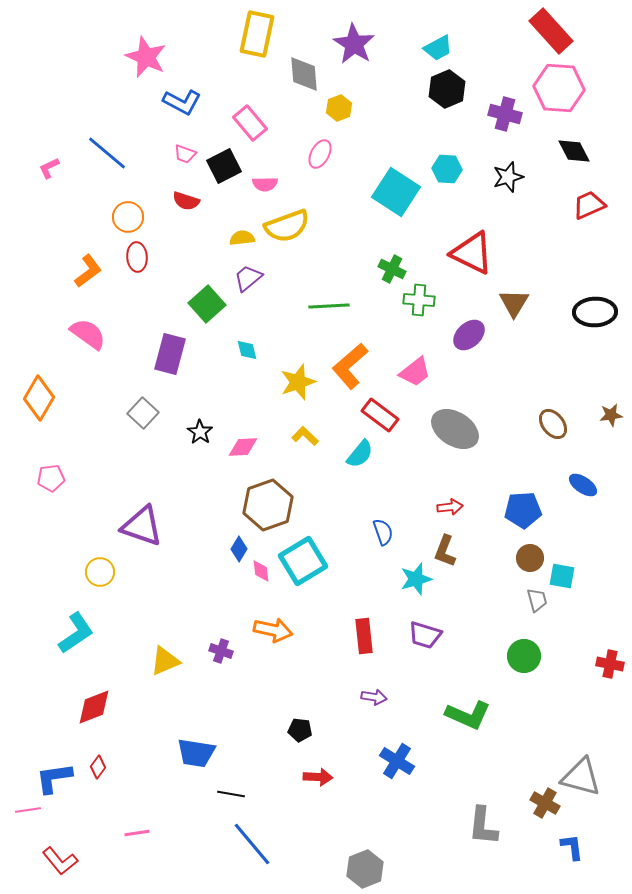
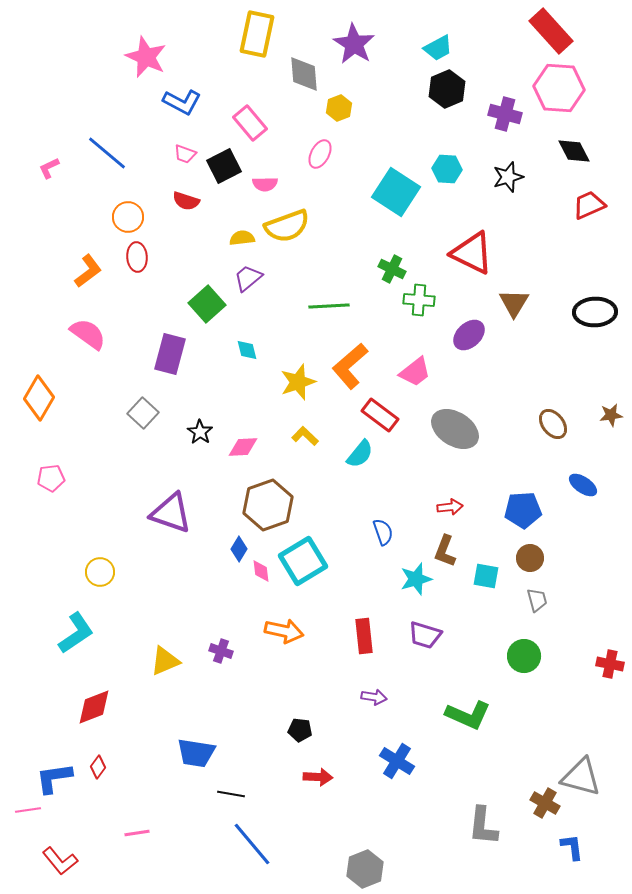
purple triangle at (142, 526): moved 29 px right, 13 px up
cyan square at (562, 576): moved 76 px left
orange arrow at (273, 630): moved 11 px right, 1 px down
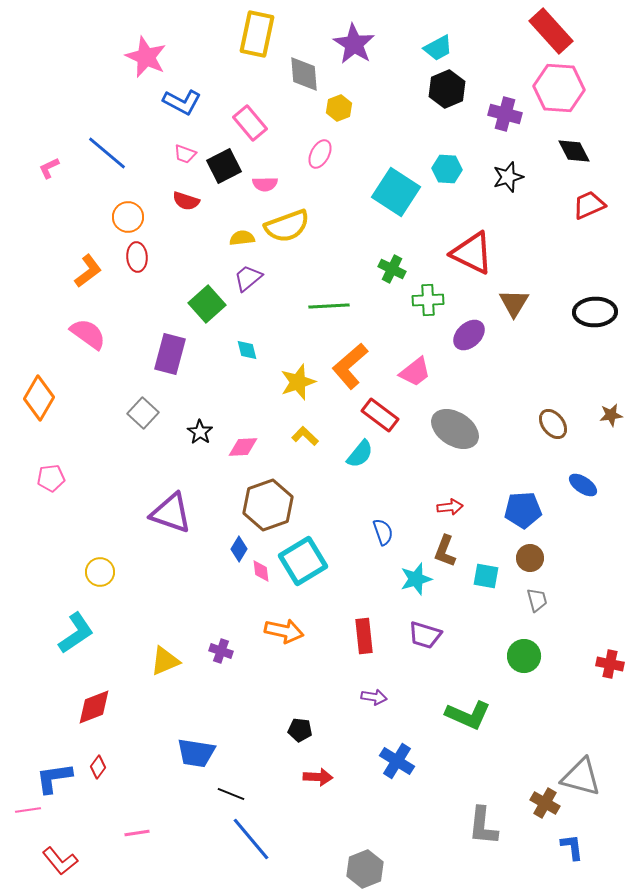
green cross at (419, 300): moved 9 px right; rotated 8 degrees counterclockwise
black line at (231, 794): rotated 12 degrees clockwise
blue line at (252, 844): moved 1 px left, 5 px up
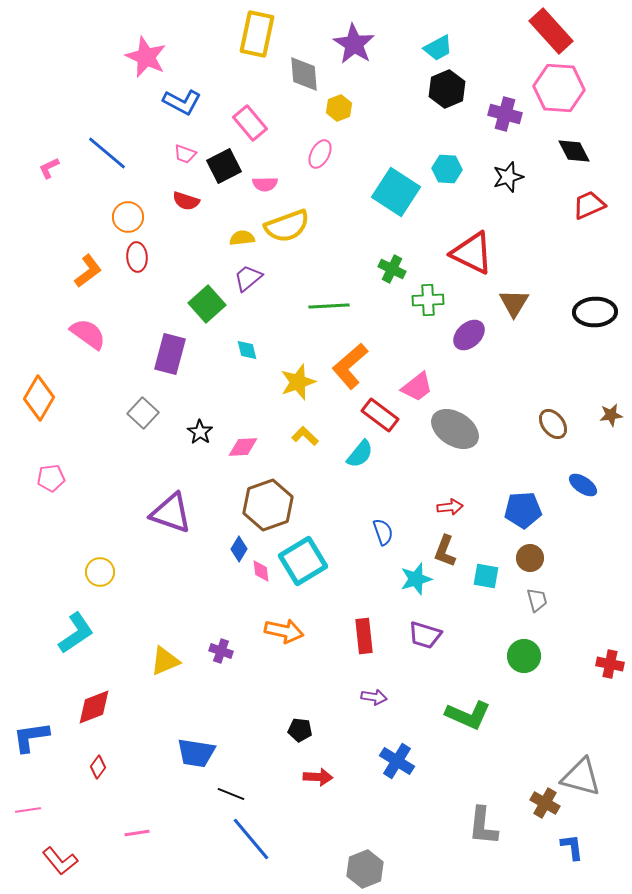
pink trapezoid at (415, 372): moved 2 px right, 15 px down
blue L-shape at (54, 778): moved 23 px left, 41 px up
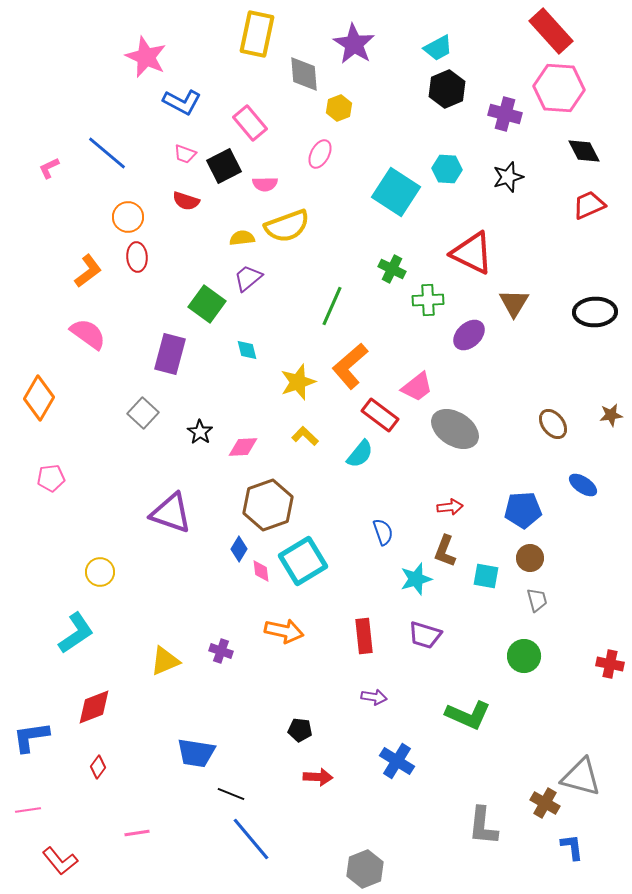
black diamond at (574, 151): moved 10 px right
green square at (207, 304): rotated 12 degrees counterclockwise
green line at (329, 306): moved 3 px right; rotated 63 degrees counterclockwise
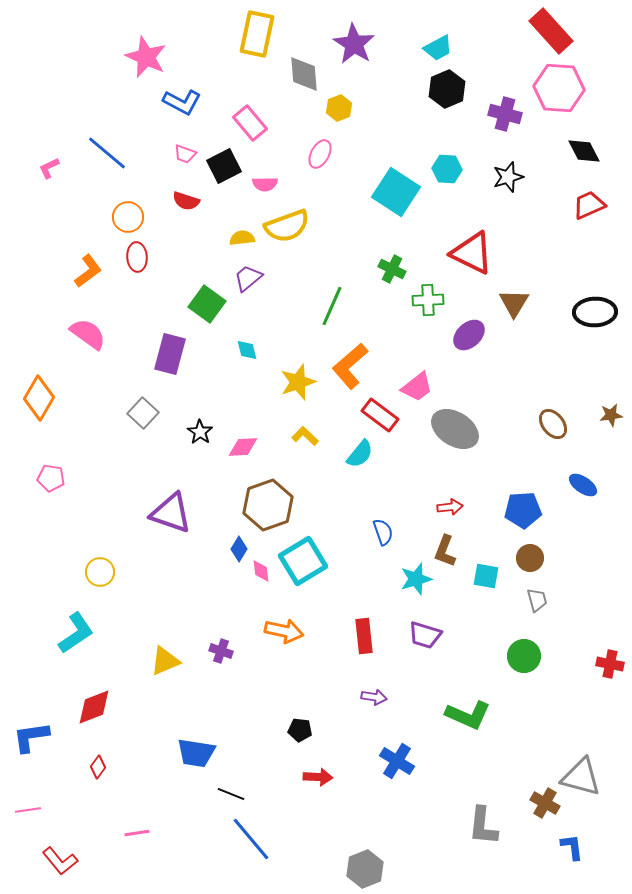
pink pentagon at (51, 478): rotated 16 degrees clockwise
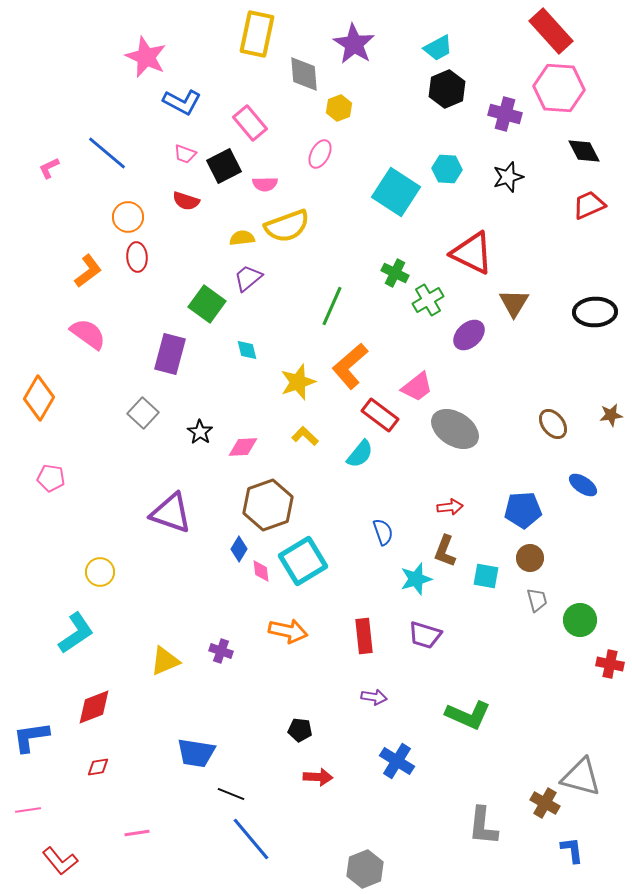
green cross at (392, 269): moved 3 px right, 4 px down
green cross at (428, 300): rotated 28 degrees counterclockwise
orange arrow at (284, 631): moved 4 px right
green circle at (524, 656): moved 56 px right, 36 px up
red diamond at (98, 767): rotated 45 degrees clockwise
blue L-shape at (572, 847): moved 3 px down
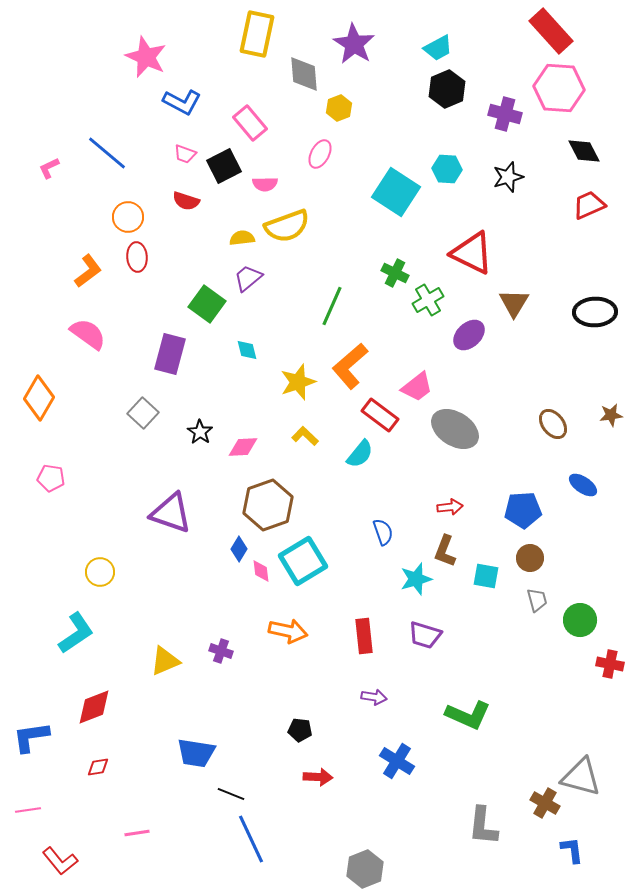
blue line at (251, 839): rotated 15 degrees clockwise
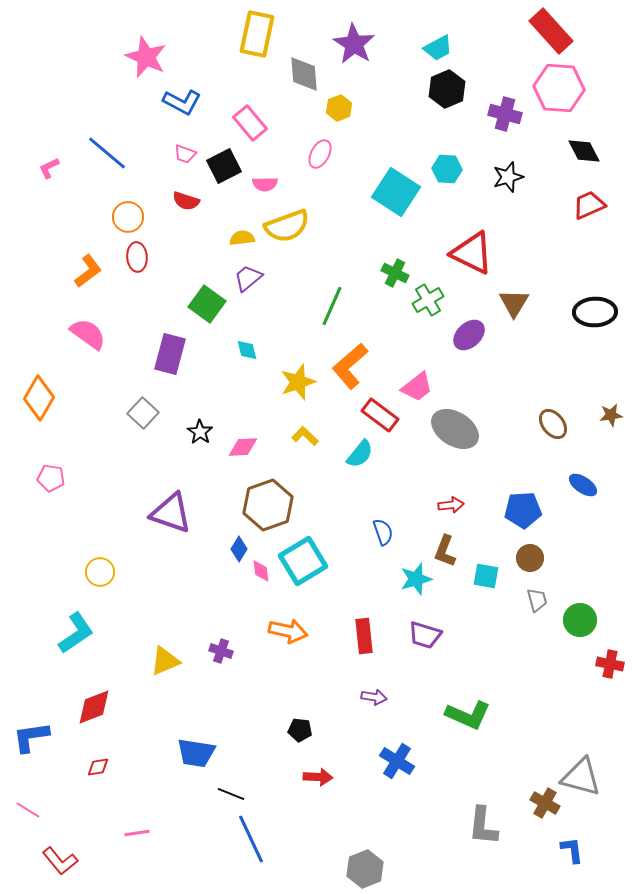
red arrow at (450, 507): moved 1 px right, 2 px up
pink line at (28, 810): rotated 40 degrees clockwise
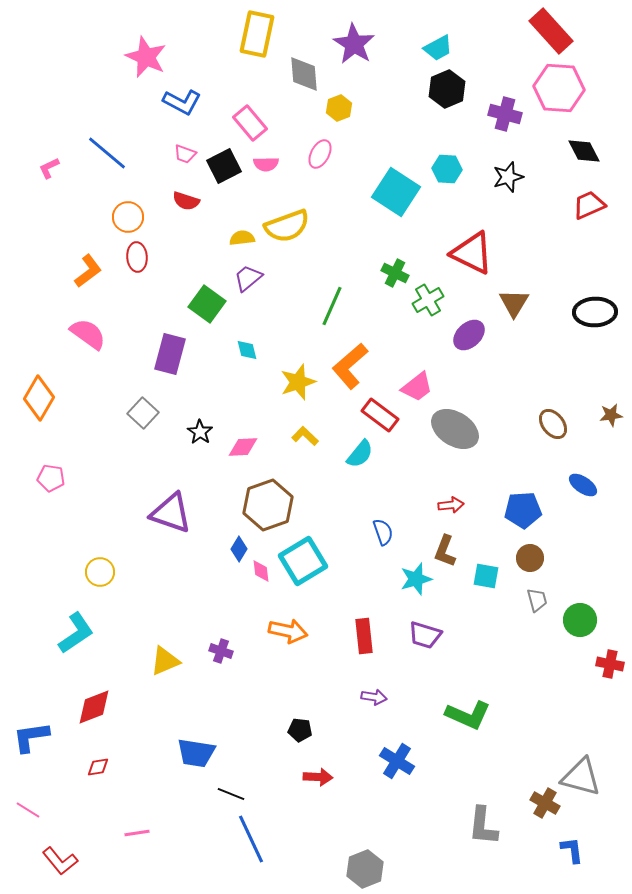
pink semicircle at (265, 184): moved 1 px right, 20 px up
